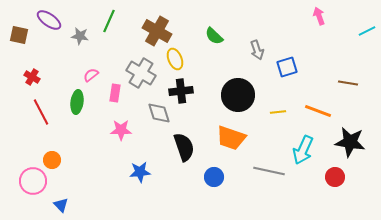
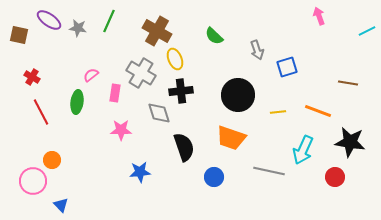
gray star: moved 2 px left, 8 px up
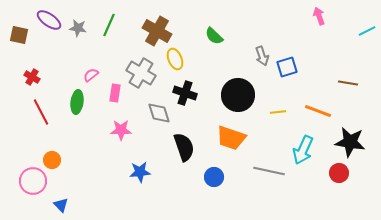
green line: moved 4 px down
gray arrow: moved 5 px right, 6 px down
black cross: moved 4 px right, 2 px down; rotated 25 degrees clockwise
red circle: moved 4 px right, 4 px up
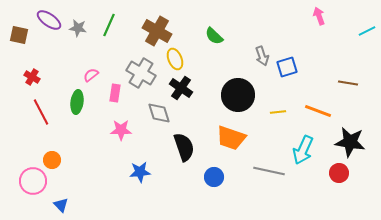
black cross: moved 4 px left, 5 px up; rotated 15 degrees clockwise
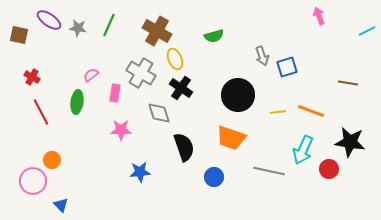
green semicircle: rotated 60 degrees counterclockwise
orange line: moved 7 px left
red circle: moved 10 px left, 4 px up
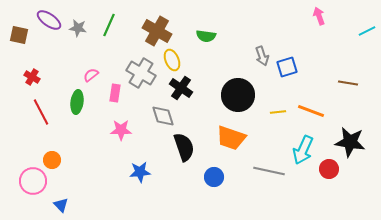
green semicircle: moved 8 px left; rotated 24 degrees clockwise
yellow ellipse: moved 3 px left, 1 px down
gray diamond: moved 4 px right, 3 px down
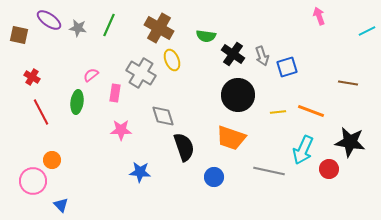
brown cross: moved 2 px right, 3 px up
black cross: moved 52 px right, 34 px up
blue star: rotated 10 degrees clockwise
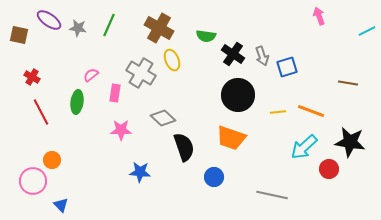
gray diamond: moved 2 px down; rotated 30 degrees counterclockwise
cyan arrow: moved 1 px right, 3 px up; rotated 24 degrees clockwise
gray line: moved 3 px right, 24 px down
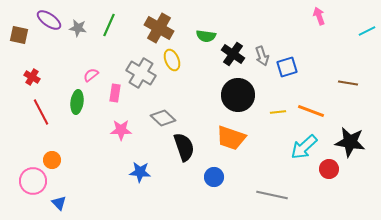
blue triangle: moved 2 px left, 2 px up
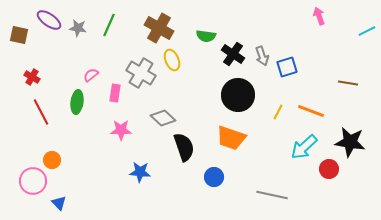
yellow line: rotated 56 degrees counterclockwise
